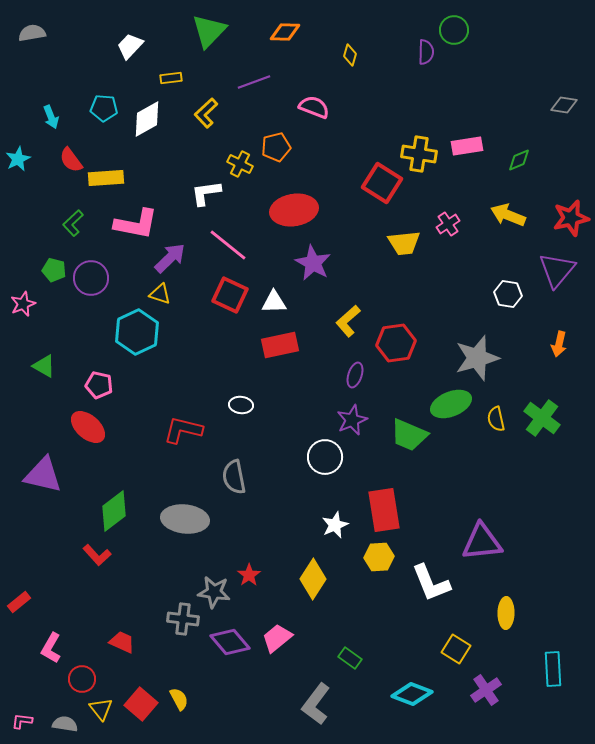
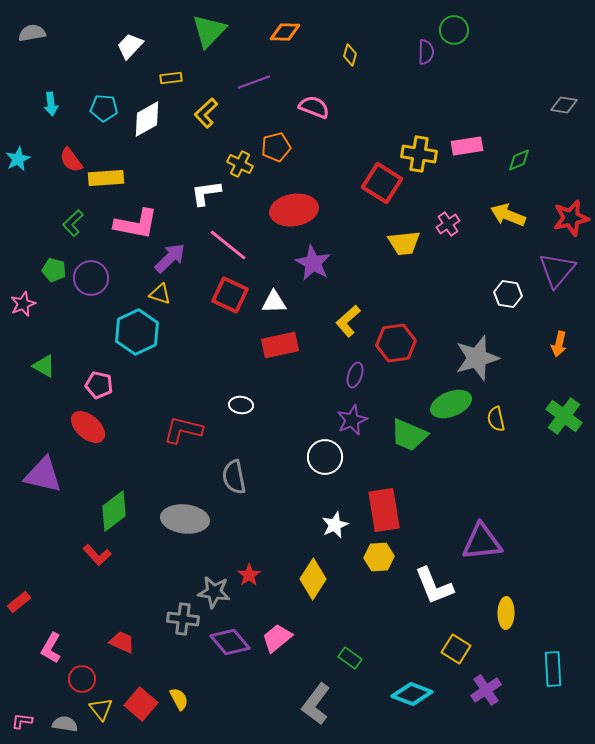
cyan arrow at (51, 117): moved 13 px up; rotated 15 degrees clockwise
green cross at (542, 418): moved 22 px right, 2 px up
white L-shape at (431, 583): moved 3 px right, 3 px down
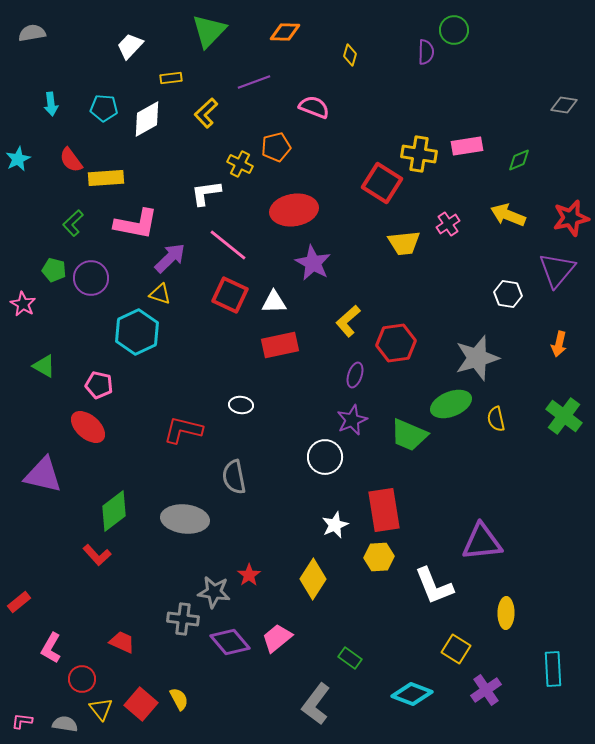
pink star at (23, 304): rotated 20 degrees counterclockwise
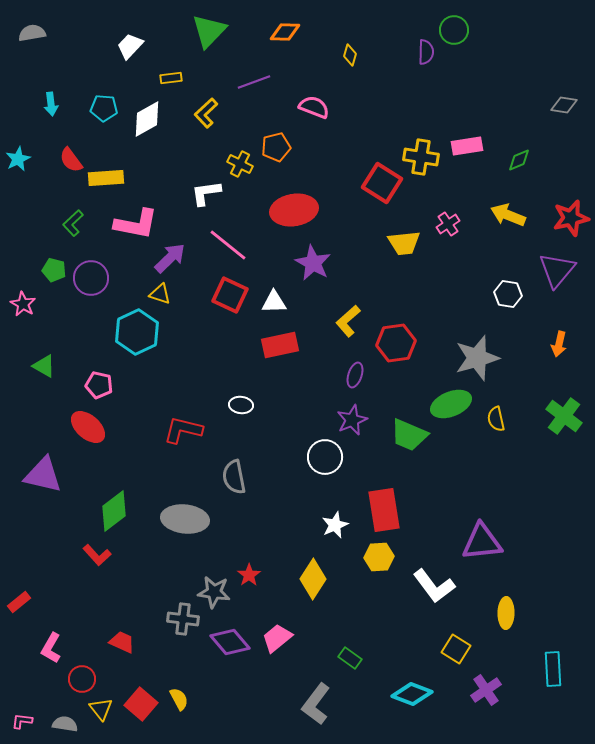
yellow cross at (419, 154): moved 2 px right, 3 px down
white L-shape at (434, 586): rotated 15 degrees counterclockwise
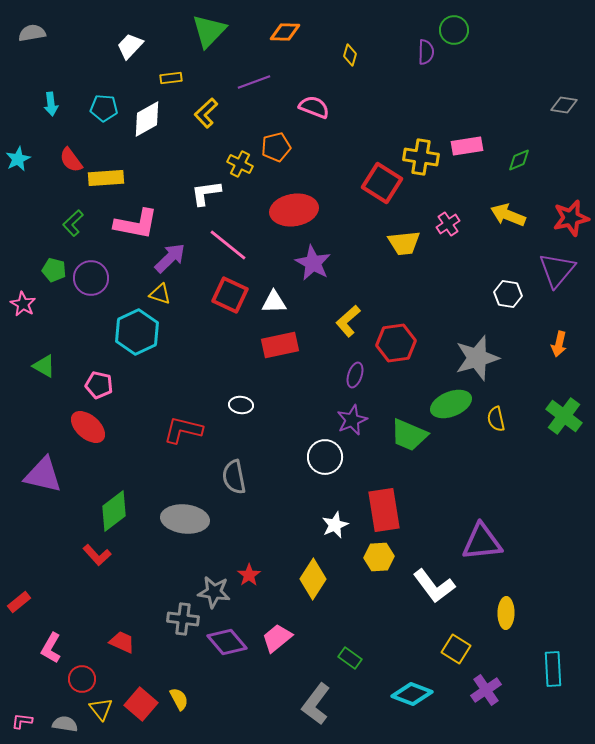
purple diamond at (230, 642): moved 3 px left
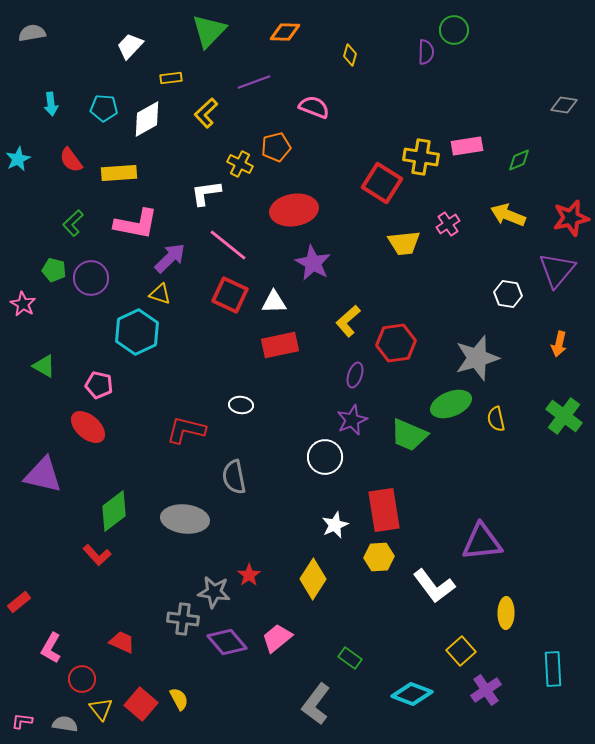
yellow rectangle at (106, 178): moved 13 px right, 5 px up
red L-shape at (183, 430): moved 3 px right
yellow square at (456, 649): moved 5 px right, 2 px down; rotated 16 degrees clockwise
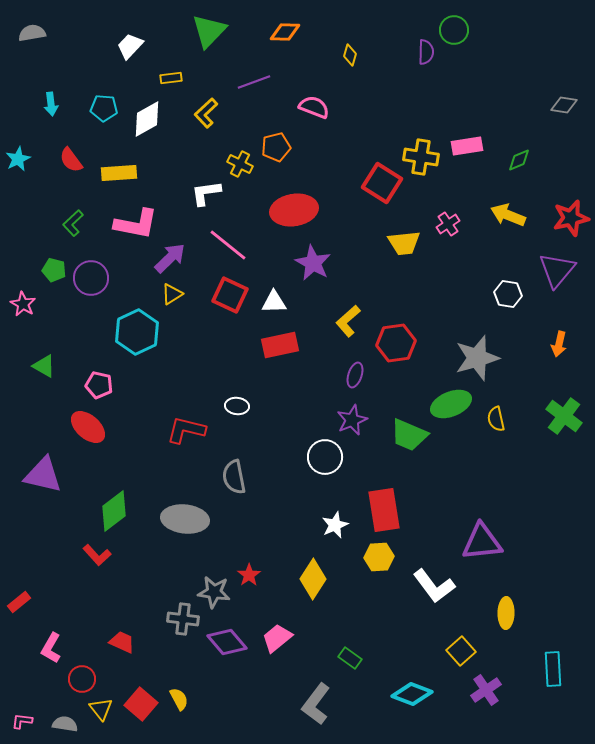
yellow triangle at (160, 294): moved 12 px right; rotated 50 degrees counterclockwise
white ellipse at (241, 405): moved 4 px left, 1 px down
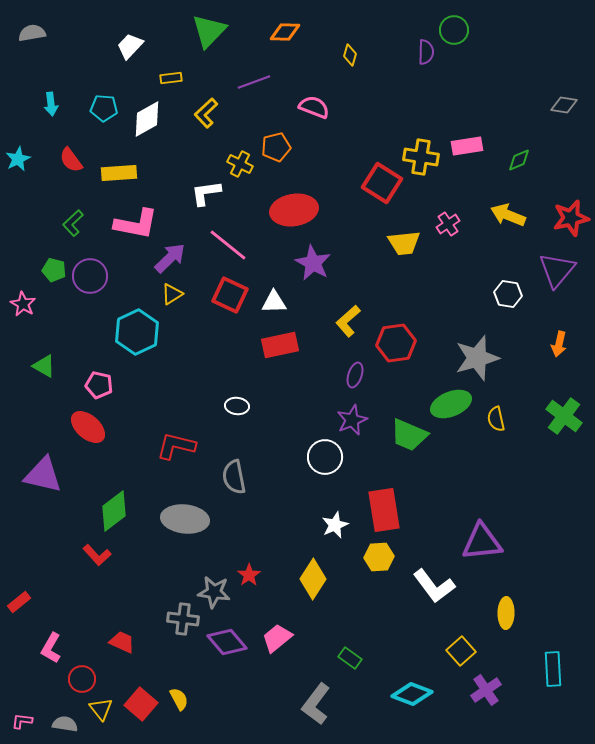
purple circle at (91, 278): moved 1 px left, 2 px up
red L-shape at (186, 430): moved 10 px left, 16 px down
